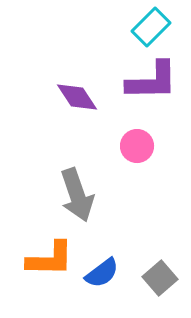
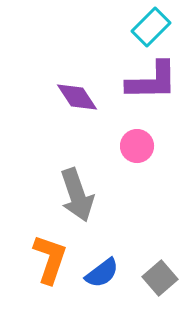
orange L-shape: rotated 72 degrees counterclockwise
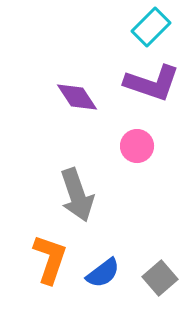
purple L-shape: moved 2 px down; rotated 20 degrees clockwise
blue semicircle: moved 1 px right
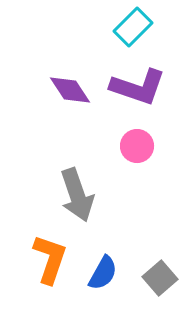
cyan rectangle: moved 18 px left
purple L-shape: moved 14 px left, 4 px down
purple diamond: moved 7 px left, 7 px up
blue semicircle: rotated 24 degrees counterclockwise
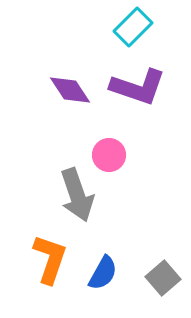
pink circle: moved 28 px left, 9 px down
gray square: moved 3 px right
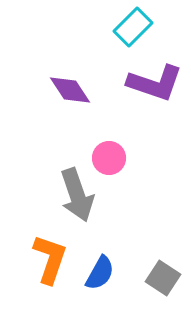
purple L-shape: moved 17 px right, 4 px up
pink circle: moved 3 px down
blue semicircle: moved 3 px left
gray square: rotated 16 degrees counterclockwise
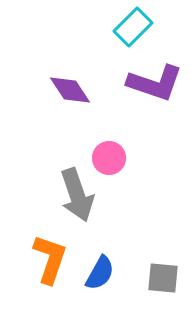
gray square: rotated 28 degrees counterclockwise
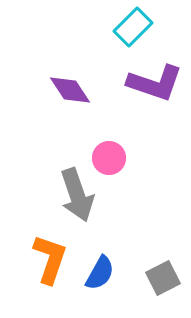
gray square: rotated 32 degrees counterclockwise
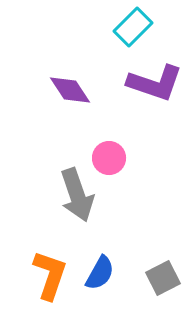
orange L-shape: moved 16 px down
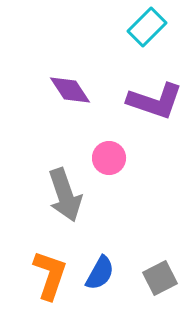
cyan rectangle: moved 14 px right
purple L-shape: moved 18 px down
gray arrow: moved 12 px left
gray square: moved 3 px left
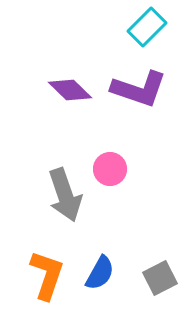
purple diamond: rotated 12 degrees counterclockwise
purple L-shape: moved 16 px left, 12 px up
pink circle: moved 1 px right, 11 px down
orange L-shape: moved 3 px left
